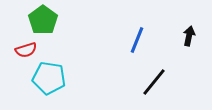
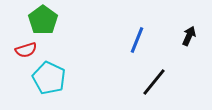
black arrow: rotated 12 degrees clockwise
cyan pentagon: rotated 16 degrees clockwise
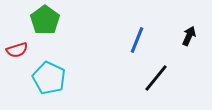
green pentagon: moved 2 px right
red semicircle: moved 9 px left
black line: moved 2 px right, 4 px up
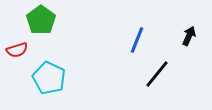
green pentagon: moved 4 px left
black line: moved 1 px right, 4 px up
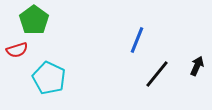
green pentagon: moved 7 px left
black arrow: moved 8 px right, 30 px down
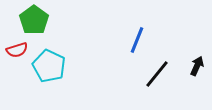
cyan pentagon: moved 12 px up
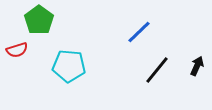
green pentagon: moved 5 px right
blue line: moved 2 px right, 8 px up; rotated 24 degrees clockwise
cyan pentagon: moved 20 px right; rotated 20 degrees counterclockwise
black line: moved 4 px up
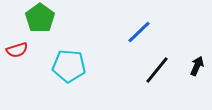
green pentagon: moved 1 px right, 2 px up
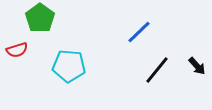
black arrow: rotated 114 degrees clockwise
